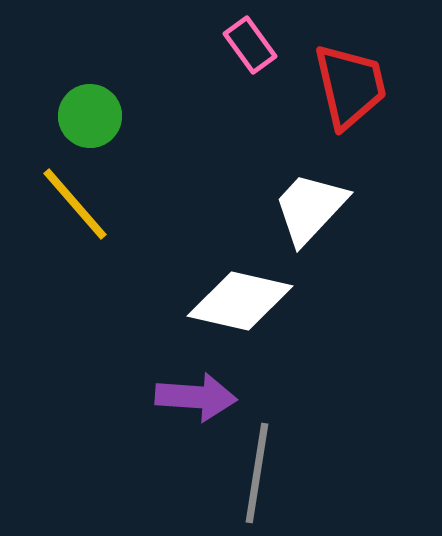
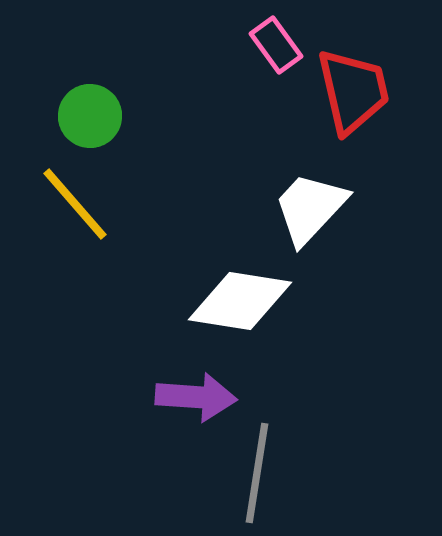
pink rectangle: moved 26 px right
red trapezoid: moved 3 px right, 5 px down
white diamond: rotated 4 degrees counterclockwise
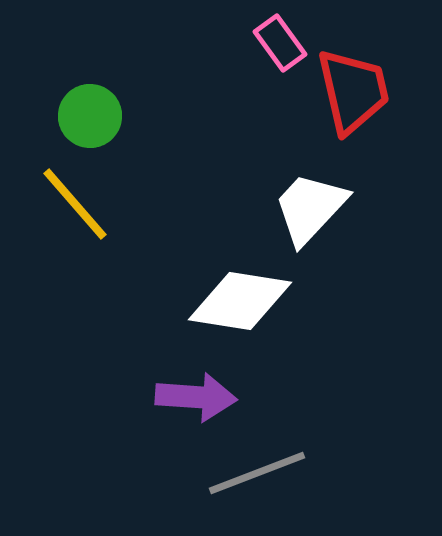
pink rectangle: moved 4 px right, 2 px up
gray line: rotated 60 degrees clockwise
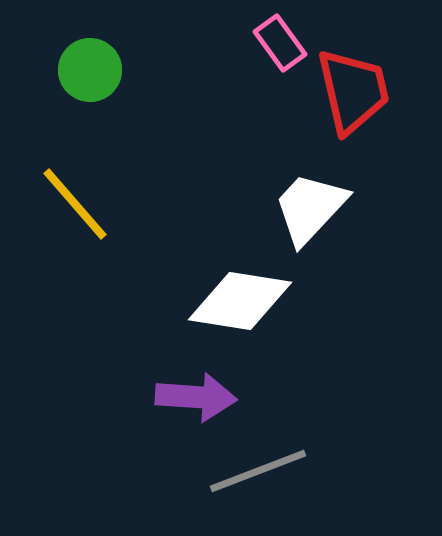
green circle: moved 46 px up
gray line: moved 1 px right, 2 px up
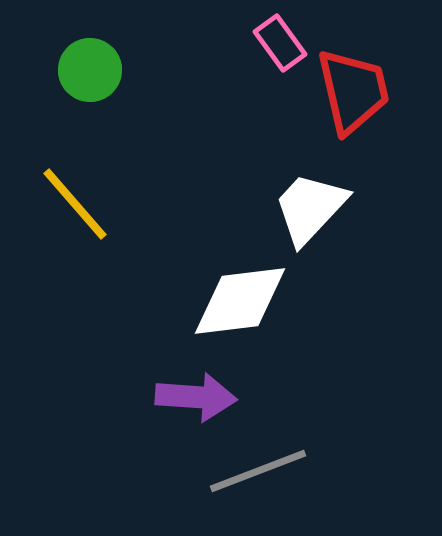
white diamond: rotated 16 degrees counterclockwise
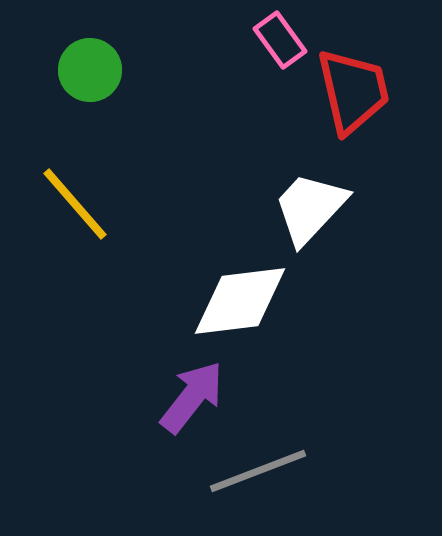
pink rectangle: moved 3 px up
purple arrow: moved 4 px left; rotated 56 degrees counterclockwise
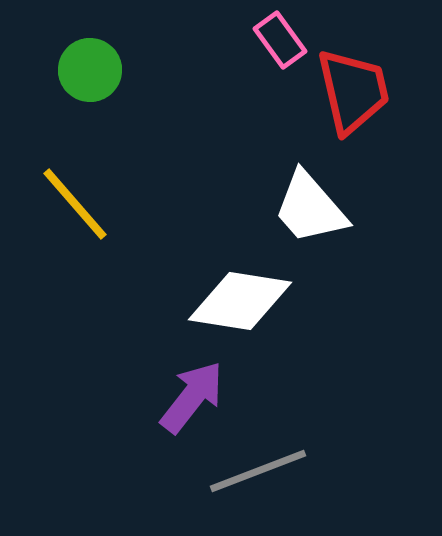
white trapezoid: rotated 84 degrees counterclockwise
white diamond: rotated 16 degrees clockwise
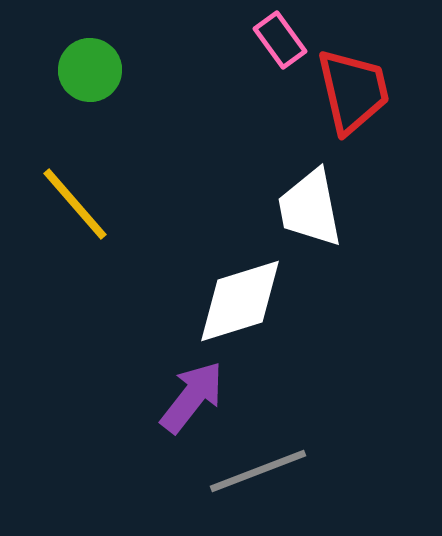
white trapezoid: rotated 30 degrees clockwise
white diamond: rotated 26 degrees counterclockwise
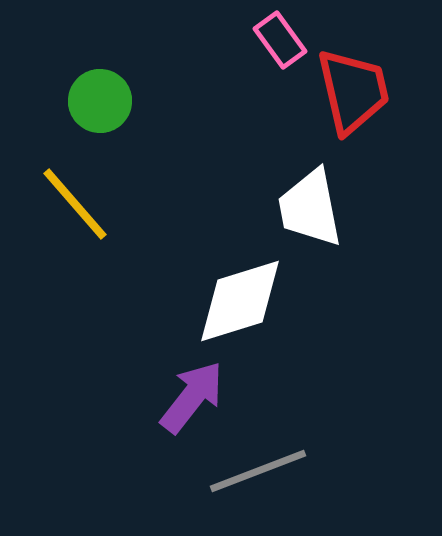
green circle: moved 10 px right, 31 px down
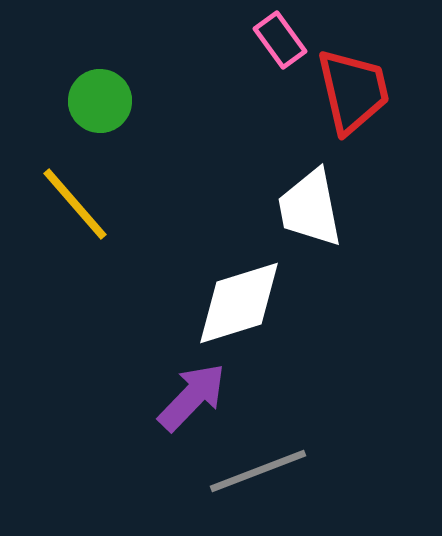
white diamond: moved 1 px left, 2 px down
purple arrow: rotated 6 degrees clockwise
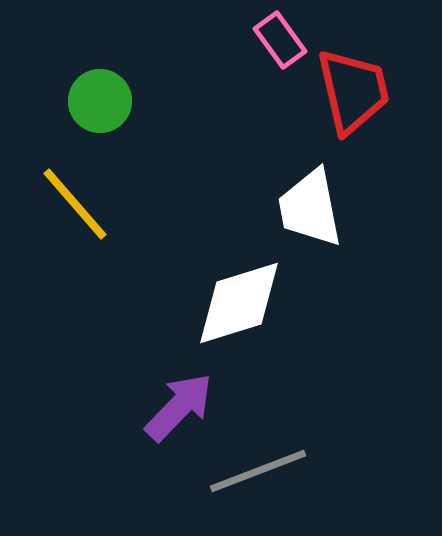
purple arrow: moved 13 px left, 10 px down
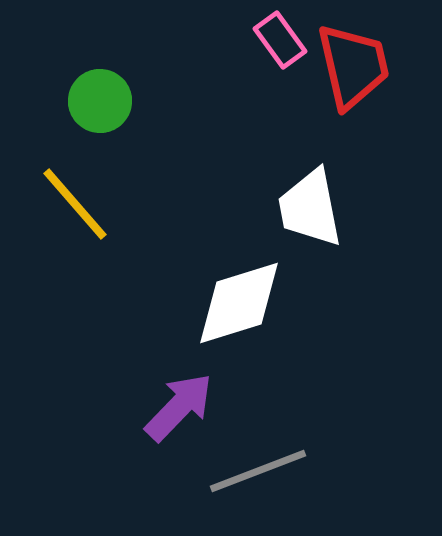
red trapezoid: moved 25 px up
